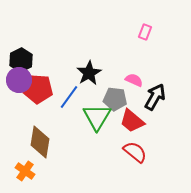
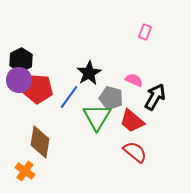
gray pentagon: moved 4 px left, 1 px up; rotated 10 degrees clockwise
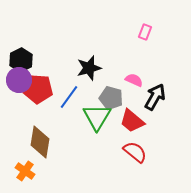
black star: moved 5 px up; rotated 15 degrees clockwise
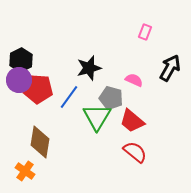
black arrow: moved 15 px right, 29 px up
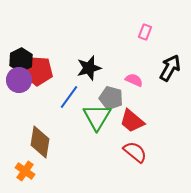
red pentagon: moved 18 px up
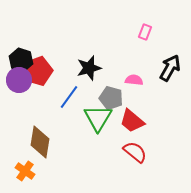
black hexagon: rotated 15 degrees counterclockwise
red pentagon: rotated 24 degrees counterclockwise
pink semicircle: rotated 18 degrees counterclockwise
green triangle: moved 1 px right, 1 px down
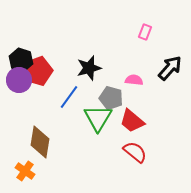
black arrow: rotated 12 degrees clockwise
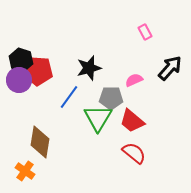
pink rectangle: rotated 49 degrees counterclockwise
red pentagon: rotated 24 degrees clockwise
pink semicircle: rotated 30 degrees counterclockwise
gray pentagon: rotated 15 degrees counterclockwise
red semicircle: moved 1 px left, 1 px down
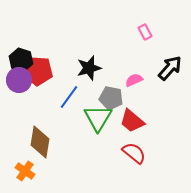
gray pentagon: rotated 10 degrees clockwise
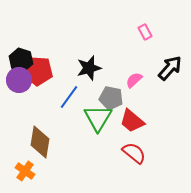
pink semicircle: rotated 18 degrees counterclockwise
